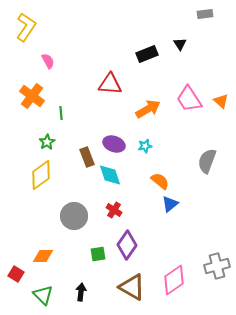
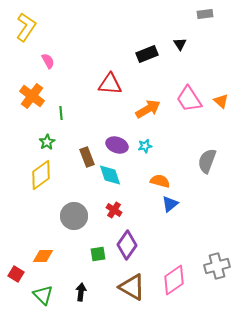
purple ellipse: moved 3 px right, 1 px down
orange semicircle: rotated 24 degrees counterclockwise
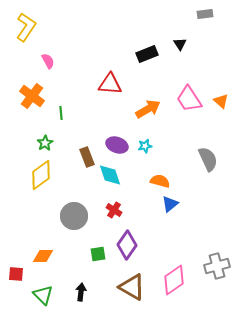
green star: moved 2 px left, 1 px down
gray semicircle: moved 1 px right, 2 px up; rotated 135 degrees clockwise
red square: rotated 28 degrees counterclockwise
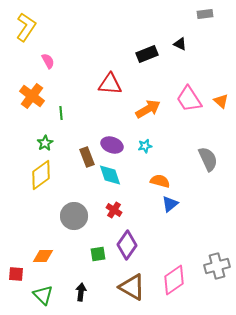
black triangle: rotated 32 degrees counterclockwise
purple ellipse: moved 5 px left
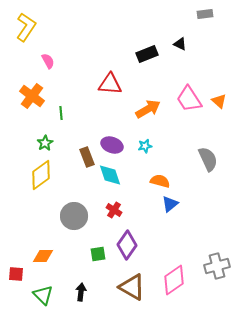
orange triangle: moved 2 px left
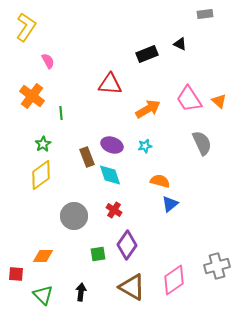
green star: moved 2 px left, 1 px down
gray semicircle: moved 6 px left, 16 px up
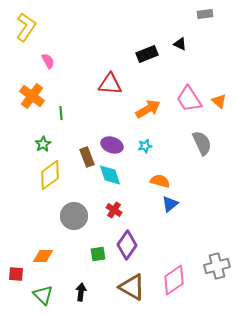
yellow diamond: moved 9 px right
